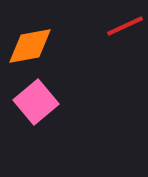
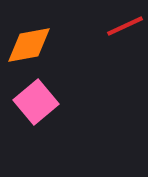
orange diamond: moved 1 px left, 1 px up
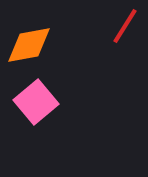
red line: rotated 33 degrees counterclockwise
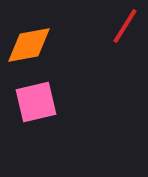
pink square: rotated 27 degrees clockwise
